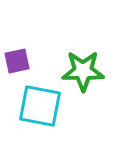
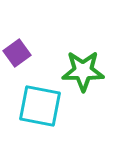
purple square: moved 8 px up; rotated 24 degrees counterclockwise
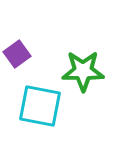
purple square: moved 1 px down
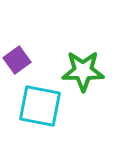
purple square: moved 6 px down
